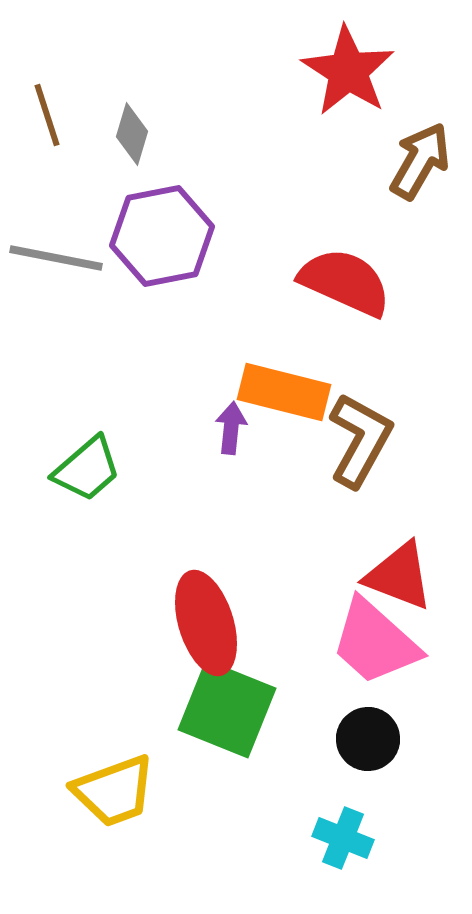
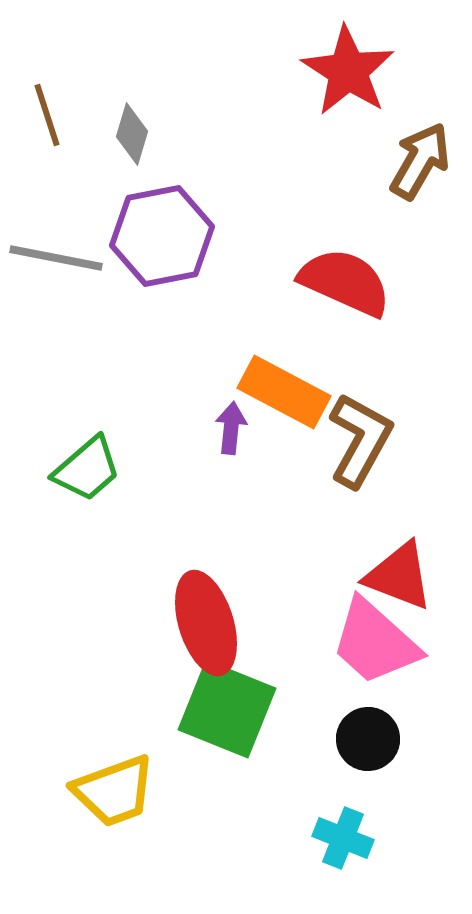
orange rectangle: rotated 14 degrees clockwise
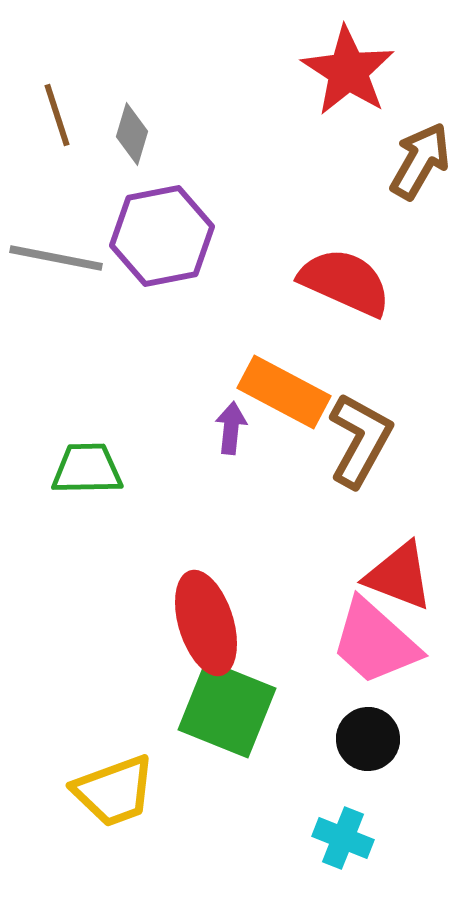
brown line: moved 10 px right
green trapezoid: rotated 140 degrees counterclockwise
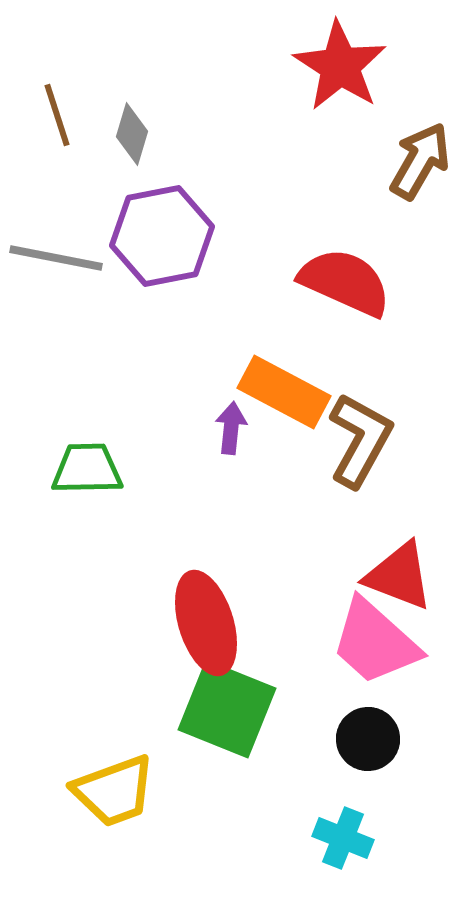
red star: moved 8 px left, 5 px up
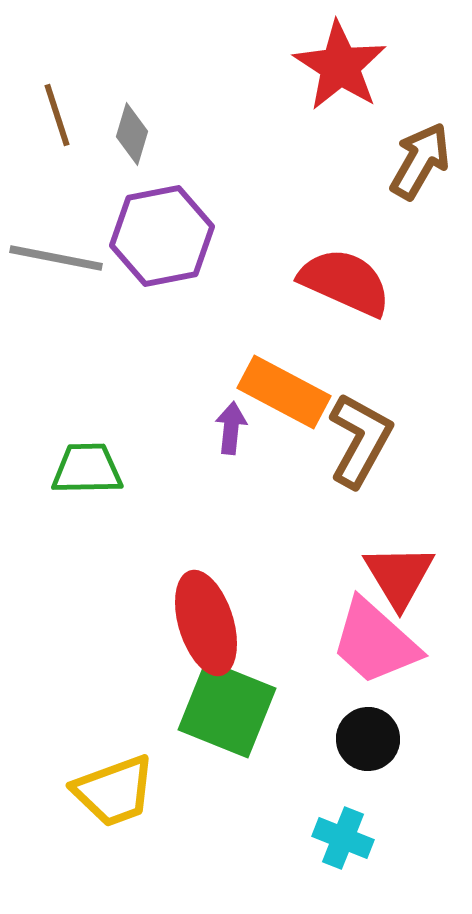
red triangle: rotated 38 degrees clockwise
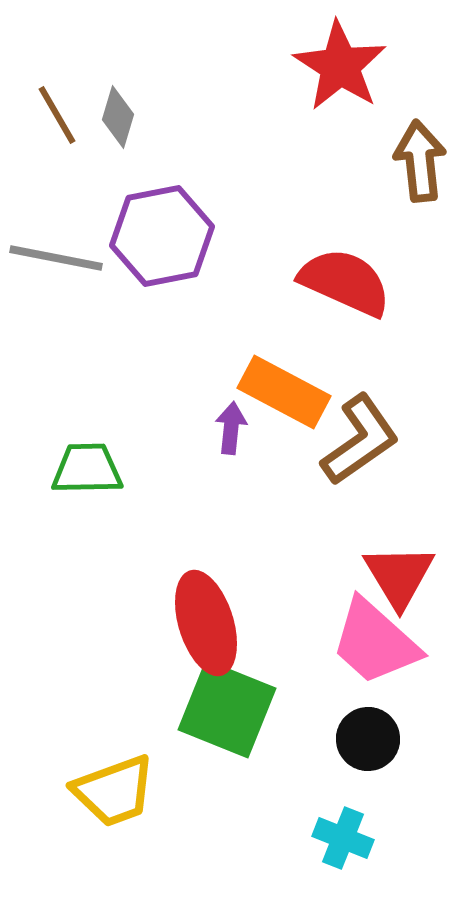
brown line: rotated 12 degrees counterclockwise
gray diamond: moved 14 px left, 17 px up
brown arrow: rotated 36 degrees counterclockwise
brown L-shape: rotated 26 degrees clockwise
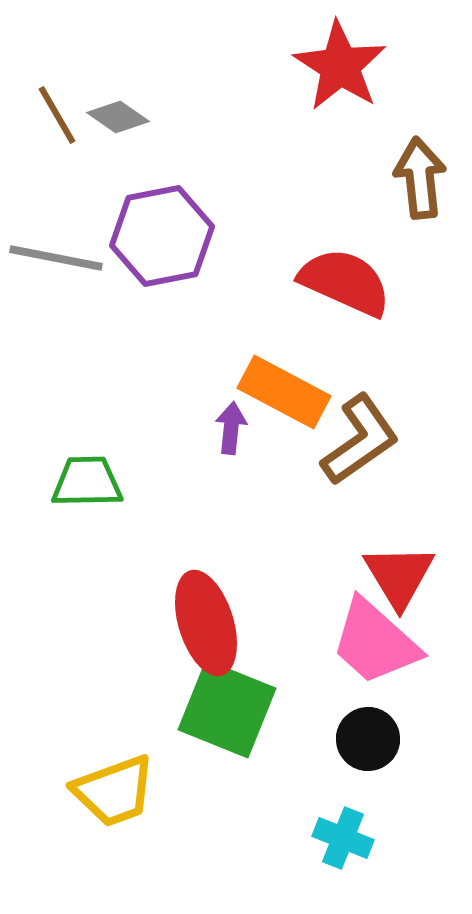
gray diamond: rotated 72 degrees counterclockwise
brown arrow: moved 17 px down
green trapezoid: moved 13 px down
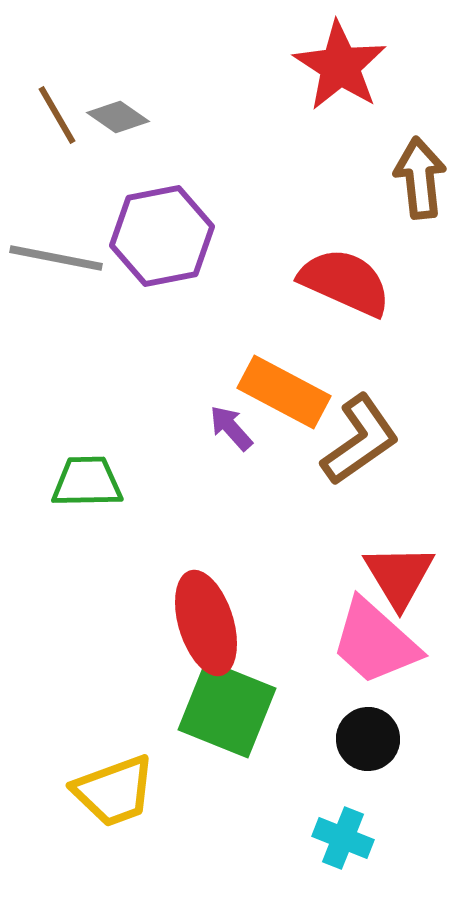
purple arrow: rotated 48 degrees counterclockwise
